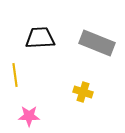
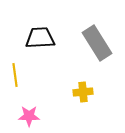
gray rectangle: rotated 36 degrees clockwise
yellow cross: rotated 24 degrees counterclockwise
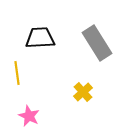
yellow line: moved 2 px right, 2 px up
yellow cross: rotated 36 degrees counterclockwise
pink star: rotated 25 degrees clockwise
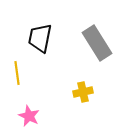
black trapezoid: rotated 76 degrees counterclockwise
yellow cross: rotated 30 degrees clockwise
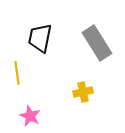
pink star: moved 1 px right
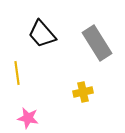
black trapezoid: moved 2 px right, 4 px up; rotated 52 degrees counterclockwise
pink star: moved 2 px left, 2 px down; rotated 15 degrees counterclockwise
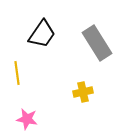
black trapezoid: rotated 104 degrees counterclockwise
pink star: moved 1 px left, 1 px down
